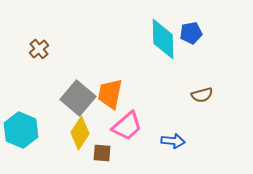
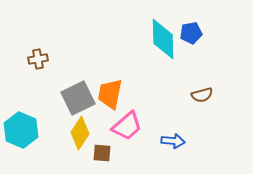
brown cross: moved 1 px left, 10 px down; rotated 30 degrees clockwise
gray square: rotated 24 degrees clockwise
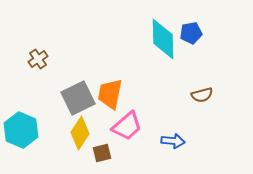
brown cross: rotated 24 degrees counterclockwise
brown square: rotated 18 degrees counterclockwise
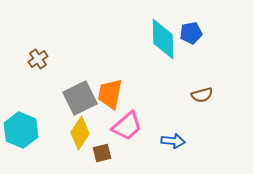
gray square: moved 2 px right
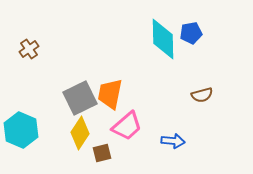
brown cross: moved 9 px left, 10 px up
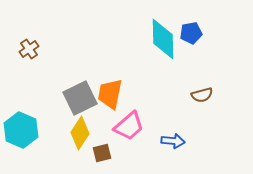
pink trapezoid: moved 2 px right
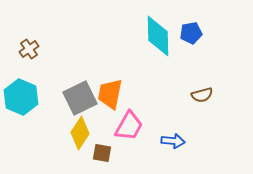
cyan diamond: moved 5 px left, 3 px up
pink trapezoid: rotated 20 degrees counterclockwise
cyan hexagon: moved 33 px up
brown square: rotated 24 degrees clockwise
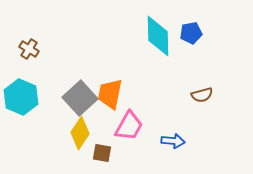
brown cross: rotated 24 degrees counterclockwise
gray square: rotated 16 degrees counterclockwise
